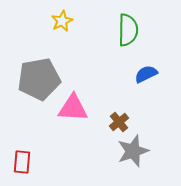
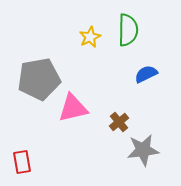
yellow star: moved 28 px right, 16 px down
pink triangle: rotated 16 degrees counterclockwise
gray star: moved 10 px right, 1 px up; rotated 12 degrees clockwise
red rectangle: rotated 15 degrees counterclockwise
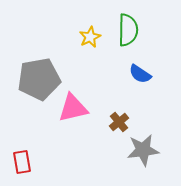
blue semicircle: moved 6 px left; rotated 120 degrees counterclockwise
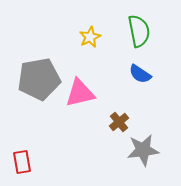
green semicircle: moved 11 px right, 1 px down; rotated 12 degrees counterclockwise
pink triangle: moved 7 px right, 15 px up
